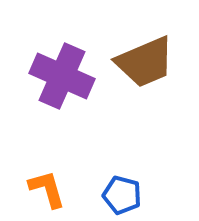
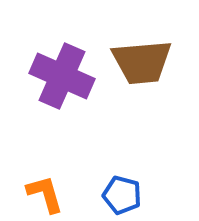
brown trapezoid: moved 3 px left; rotated 18 degrees clockwise
orange L-shape: moved 2 px left, 5 px down
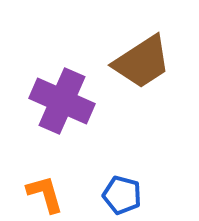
brown trapezoid: rotated 28 degrees counterclockwise
purple cross: moved 25 px down
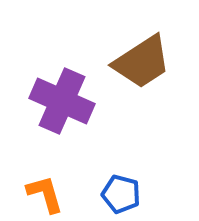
blue pentagon: moved 1 px left, 1 px up
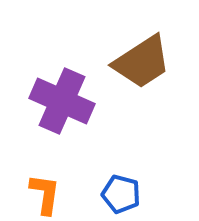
orange L-shape: rotated 24 degrees clockwise
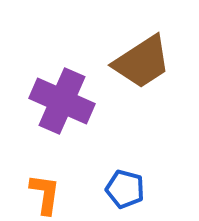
blue pentagon: moved 4 px right, 5 px up
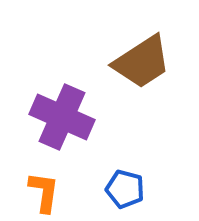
purple cross: moved 16 px down
orange L-shape: moved 1 px left, 2 px up
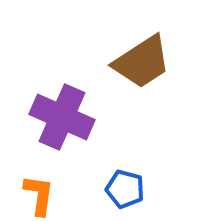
orange L-shape: moved 5 px left, 3 px down
